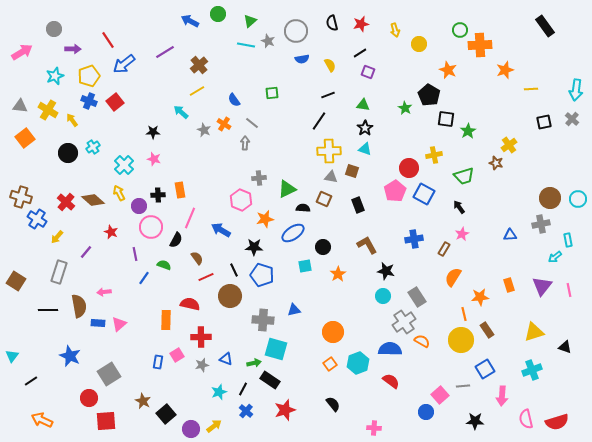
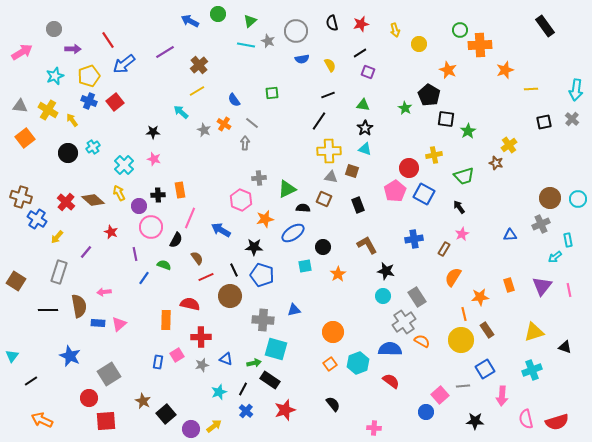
gray cross at (541, 224): rotated 12 degrees counterclockwise
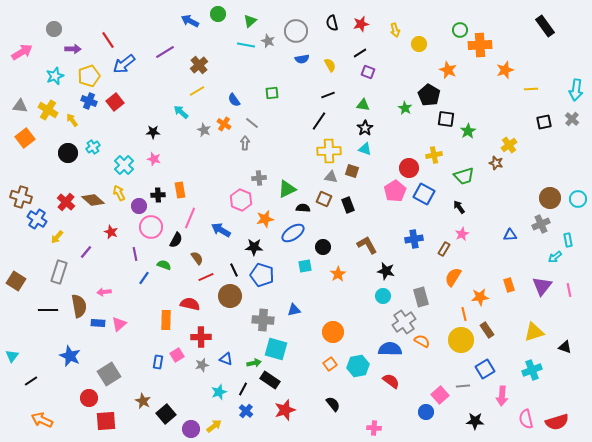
black rectangle at (358, 205): moved 10 px left
gray rectangle at (417, 297): moved 4 px right; rotated 18 degrees clockwise
cyan hexagon at (358, 363): moved 3 px down; rotated 10 degrees clockwise
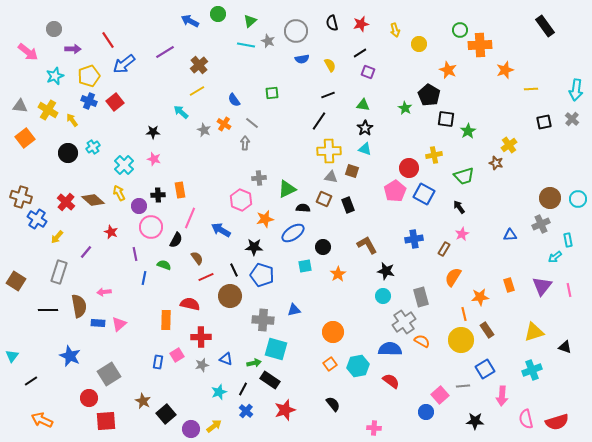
pink arrow at (22, 52): moved 6 px right; rotated 70 degrees clockwise
blue line at (144, 278): rotated 24 degrees counterclockwise
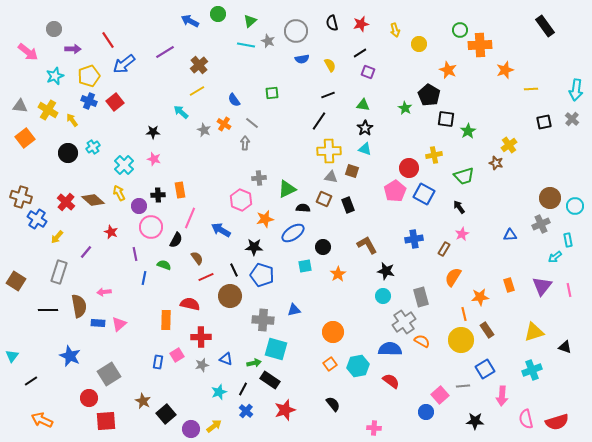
cyan circle at (578, 199): moved 3 px left, 7 px down
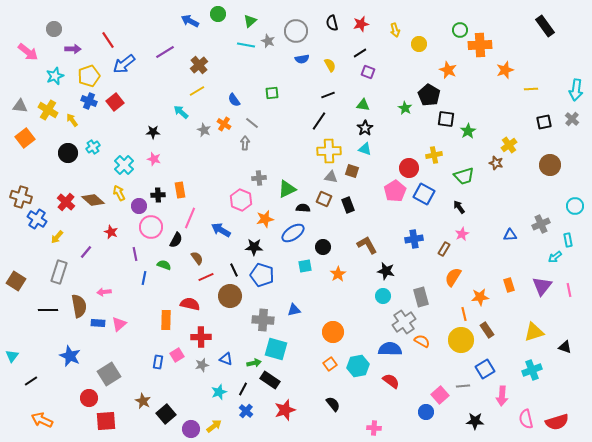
brown circle at (550, 198): moved 33 px up
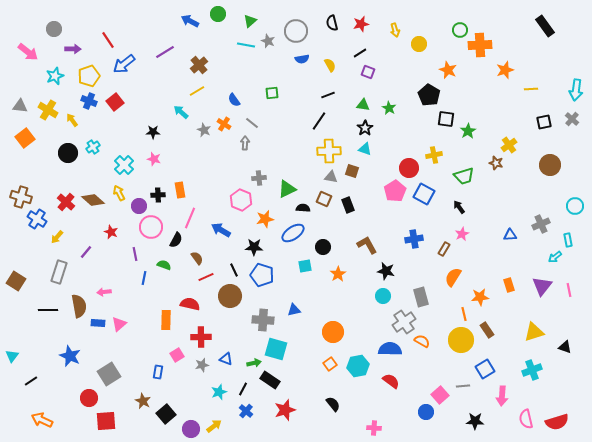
green star at (405, 108): moved 16 px left
blue rectangle at (158, 362): moved 10 px down
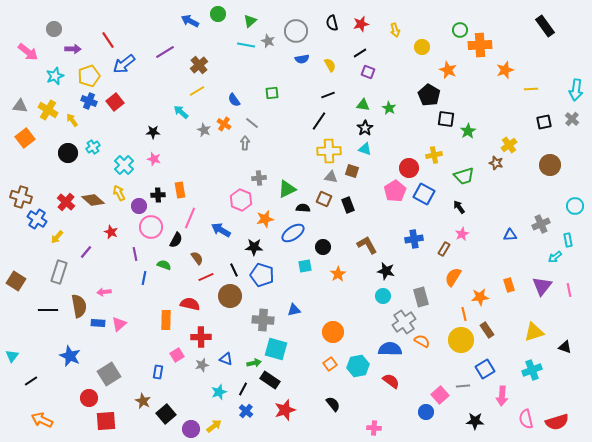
yellow circle at (419, 44): moved 3 px right, 3 px down
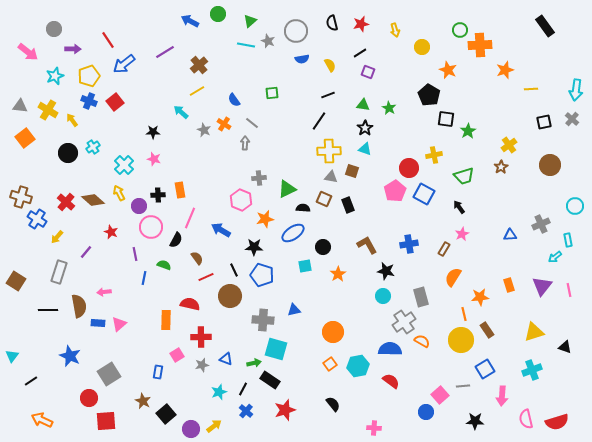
brown star at (496, 163): moved 5 px right, 4 px down; rotated 24 degrees clockwise
blue cross at (414, 239): moved 5 px left, 5 px down
